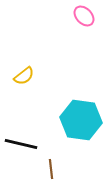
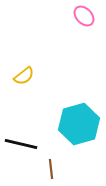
cyan hexagon: moved 2 px left, 4 px down; rotated 24 degrees counterclockwise
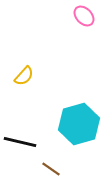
yellow semicircle: rotated 10 degrees counterclockwise
black line: moved 1 px left, 2 px up
brown line: rotated 48 degrees counterclockwise
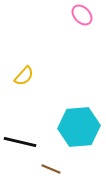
pink ellipse: moved 2 px left, 1 px up
cyan hexagon: moved 3 px down; rotated 12 degrees clockwise
brown line: rotated 12 degrees counterclockwise
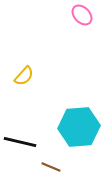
brown line: moved 2 px up
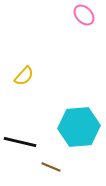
pink ellipse: moved 2 px right
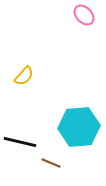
brown line: moved 4 px up
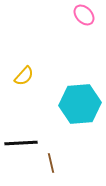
cyan hexagon: moved 1 px right, 23 px up
black line: moved 1 px right, 1 px down; rotated 16 degrees counterclockwise
brown line: rotated 54 degrees clockwise
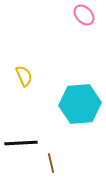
yellow semicircle: rotated 65 degrees counterclockwise
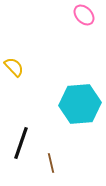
yellow semicircle: moved 10 px left, 9 px up; rotated 20 degrees counterclockwise
black line: rotated 68 degrees counterclockwise
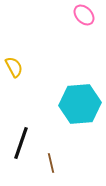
yellow semicircle: rotated 15 degrees clockwise
